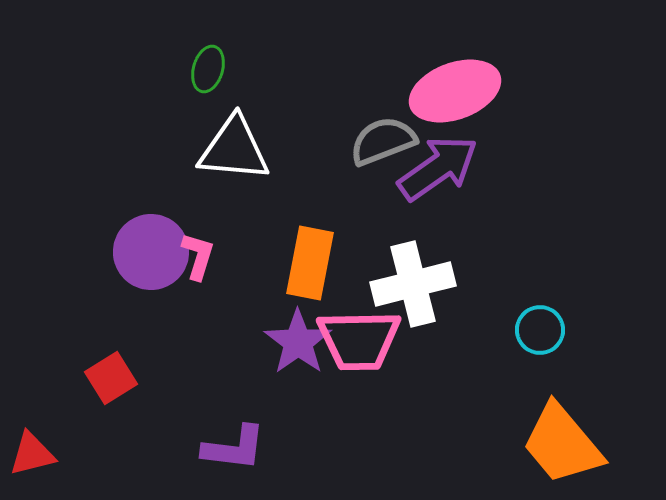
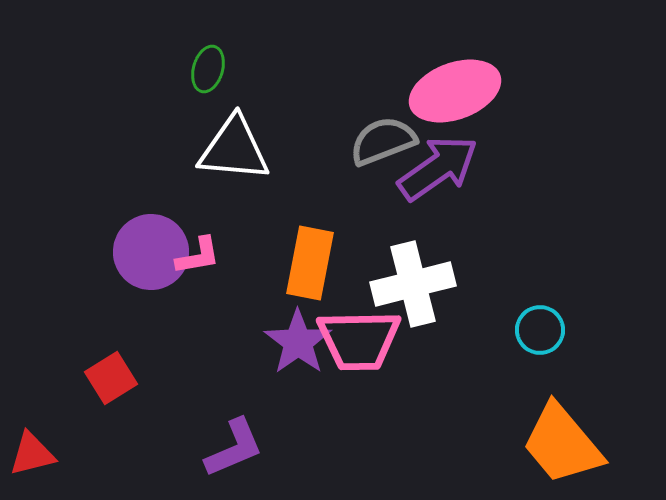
pink L-shape: rotated 63 degrees clockwise
purple L-shape: rotated 30 degrees counterclockwise
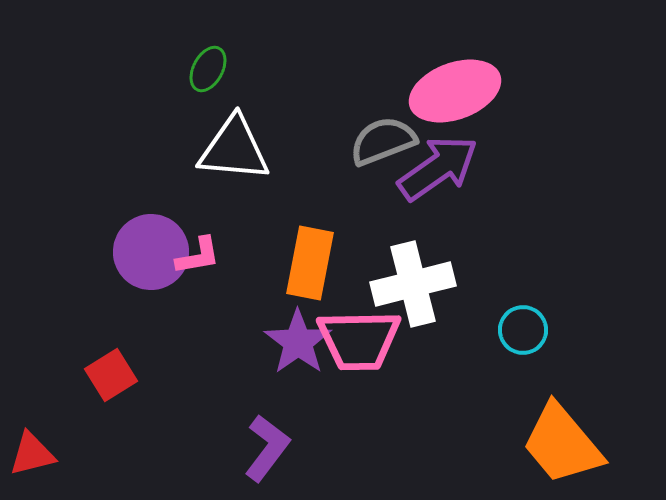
green ellipse: rotated 12 degrees clockwise
cyan circle: moved 17 px left
red square: moved 3 px up
purple L-shape: moved 33 px right; rotated 30 degrees counterclockwise
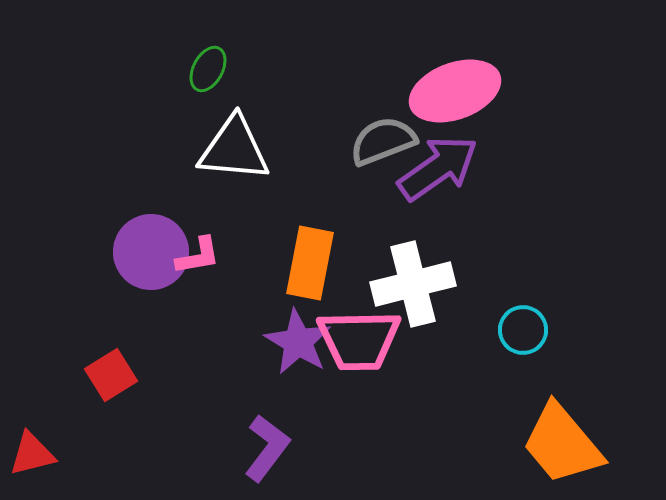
purple star: rotated 6 degrees counterclockwise
